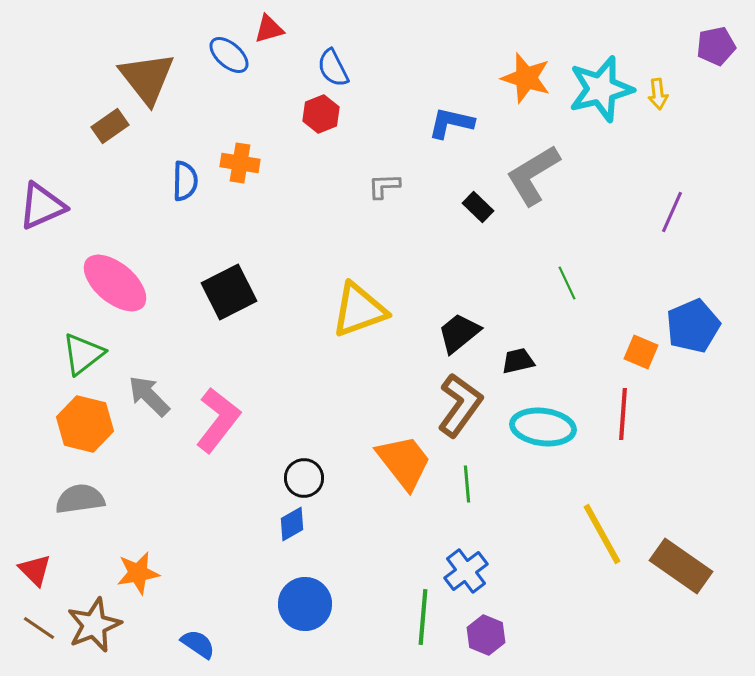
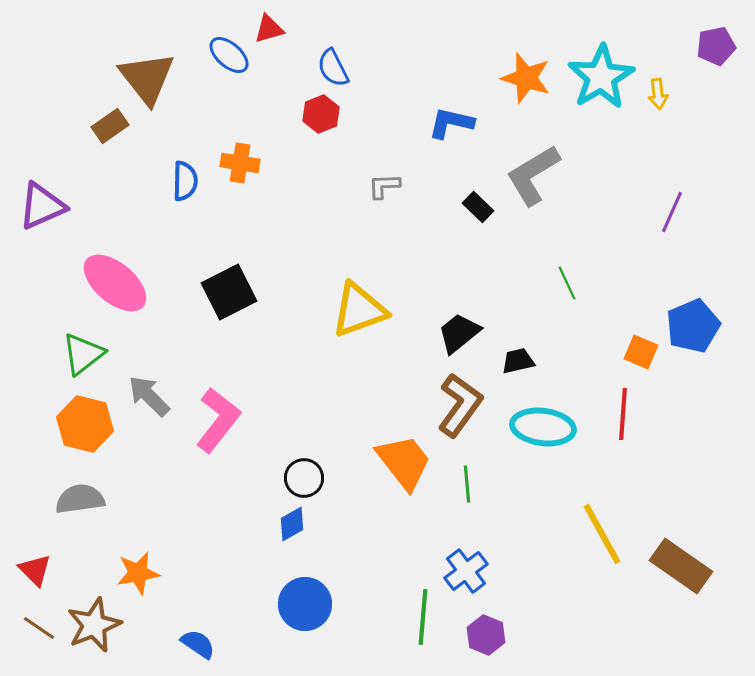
cyan star at (601, 89): moved 12 px up; rotated 16 degrees counterclockwise
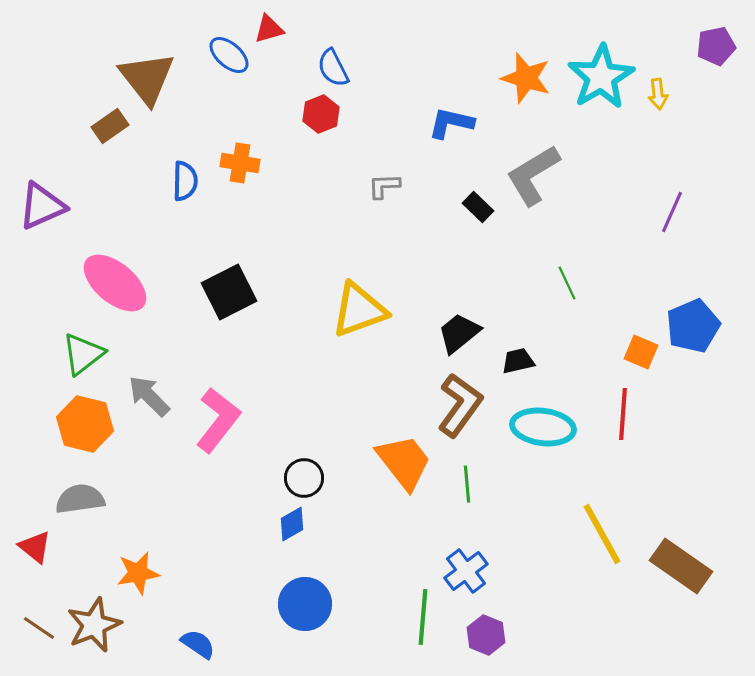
red triangle at (35, 570): moved 23 px up; rotated 6 degrees counterclockwise
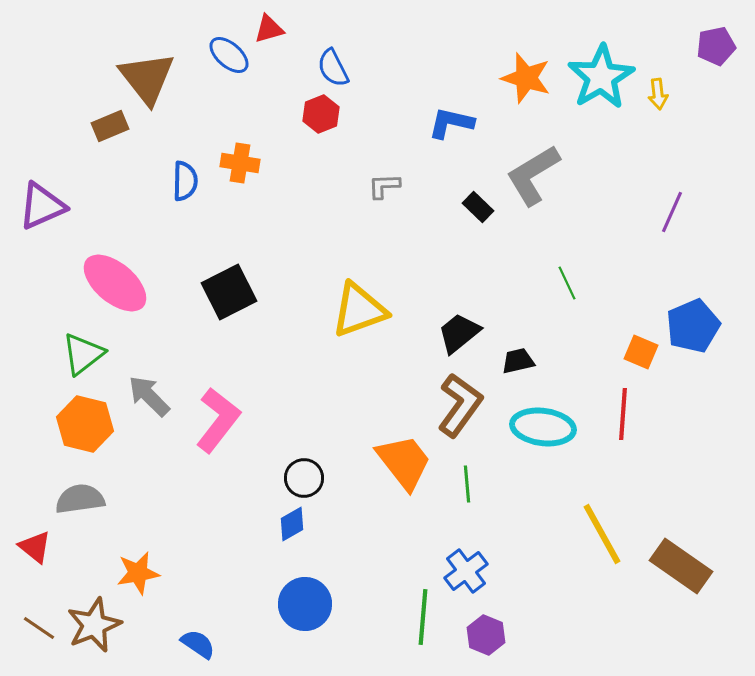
brown rectangle at (110, 126): rotated 12 degrees clockwise
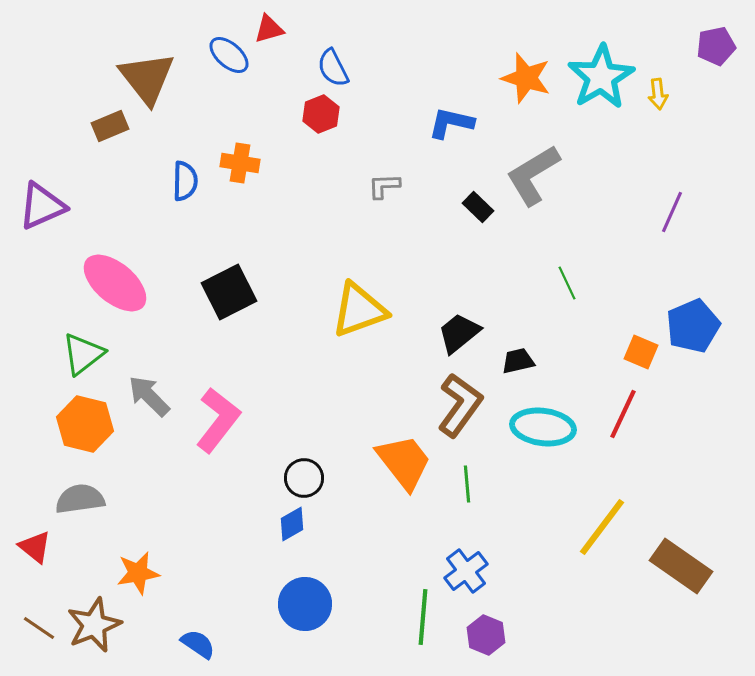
red line at (623, 414): rotated 21 degrees clockwise
yellow line at (602, 534): moved 7 px up; rotated 66 degrees clockwise
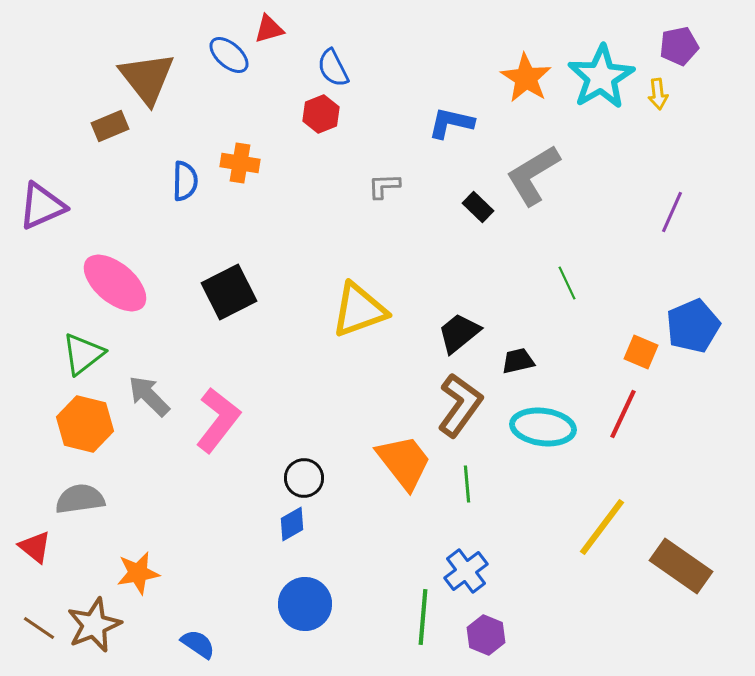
purple pentagon at (716, 46): moved 37 px left
orange star at (526, 78): rotated 15 degrees clockwise
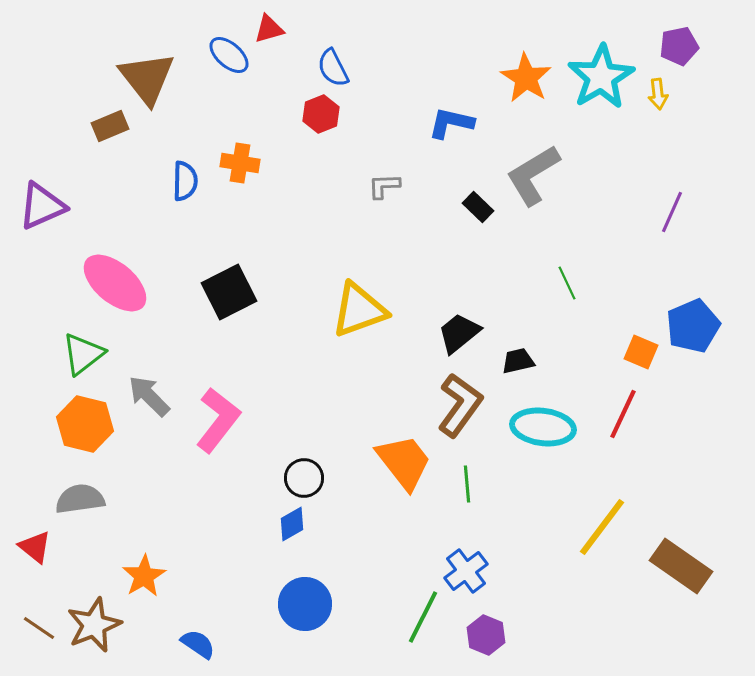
orange star at (138, 573): moved 6 px right, 3 px down; rotated 21 degrees counterclockwise
green line at (423, 617): rotated 22 degrees clockwise
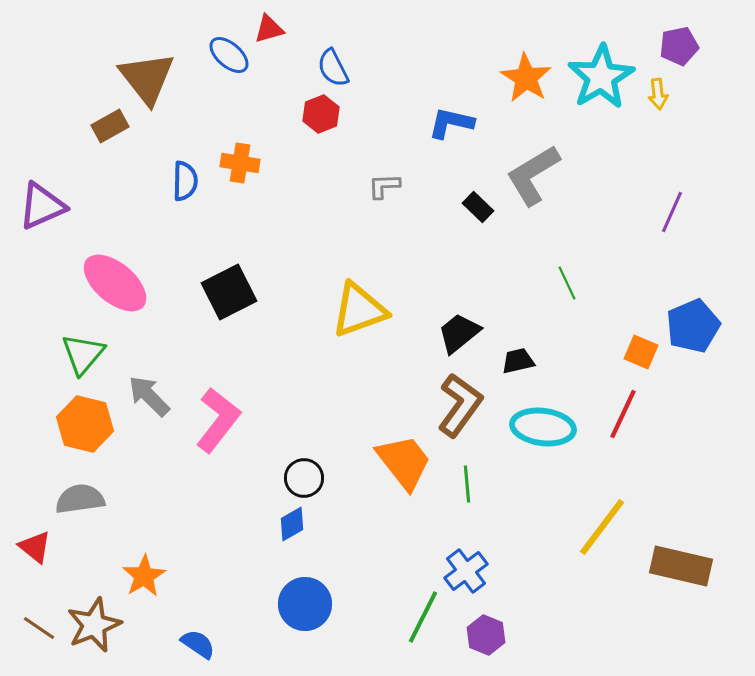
brown rectangle at (110, 126): rotated 6 degrees counterclockwise
green triangle at (83, 354): rotated 12 degrees counterclockwise
brown rectangle at (681, 566): rotated 22 degrees counterclockwise
